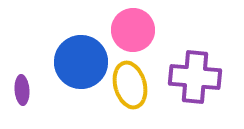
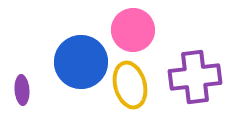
purple cross: rotated 12 degrees counterclockwise
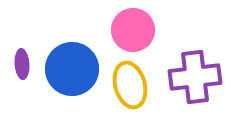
blue circle: moved 9 px left, 7 px down
purple ellipse: moved 26 px up
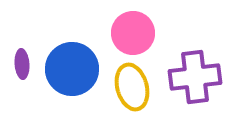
pink circle: moved 3 px down
yellow ellipse: moved 2 px right, 2 px down
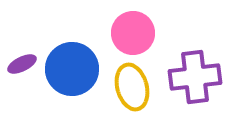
purple ellipse: rotated 68 degrees clockwise
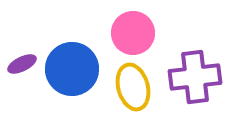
yellow ellipse: moved 1 px right
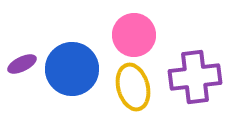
pink circle: moved 1 px right, 2 px down
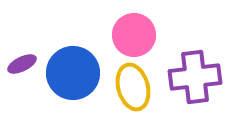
blue circle: moved 1 px right, 4 px down
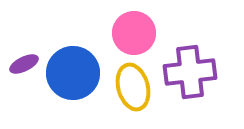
pink circle: moved 2 px up
purple ellipse: moved 2 px right
purple cross: moved 5 px left, 5 px up
